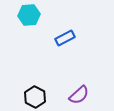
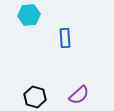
blue rectangle: rotated 66 degrees counterclockwise
black hexagon: rotated 10 degrees counterclockwise
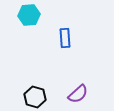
purple semicircle: moved 1 px left, 1 px up
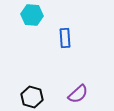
cyan hexagon: moved 3 px right; rotated 10 degrees clockwise
black hexagon: moved 3 px left
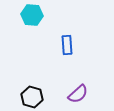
blue rectangle: moved 2 px right, 7 px down
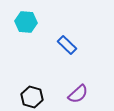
cyan hexagon: moved 6 px left, 7 px down
blue rectangle: rotated 42 degrees counterclockwise
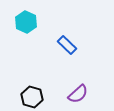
cyan hexagon: rotated 20 degrees clockwise
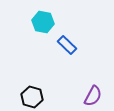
cyan hexagon: moved 17 px right; rotated 15 degrees counterclockwise
purple semicircle: moved 15 px right, 2 px down; rotated 20 degrees counterclockwise
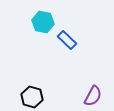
blue rectangle: moved 5 px up
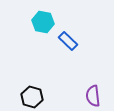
blue rectangle: moved 1 px right, 1 px down
purple semicircle: rotated 145 degrees clockwise
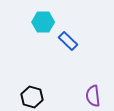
cyan hexagon: rotated 10 degrees counterclockwise
